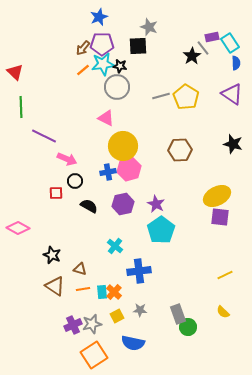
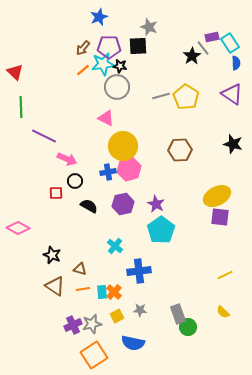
purple pentagon at (102, 44): moved 7 px right, 3 px down
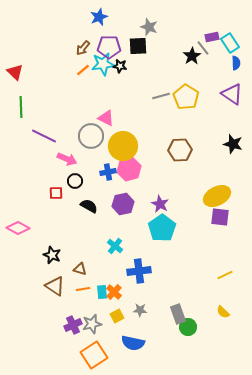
gray circle at (117, 87): moved 26 px left, 49 px down
purple star at (156, 204): moved 4 px right
cyan pentagon at (161, 230): moved 1 px right, 2 px up
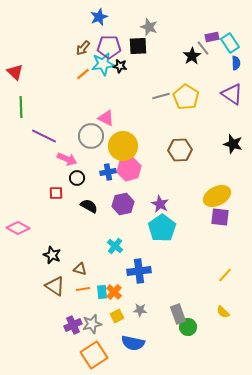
orange line at (83, 70): moved 4 px down
black circle at (75, 181): moved 2 px right, 3 px up
yellow line at (225, 275): rotated 21 degrees counterclockwise
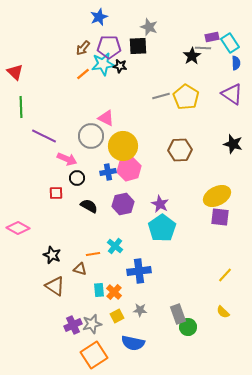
gray line at (203, 48): rotated 49 degrees counterclockwise
orange line at (83, 289): moved 10 px right, 35 px up
cyan rectangle at (102, 292): moved 3 px left, 2 px up
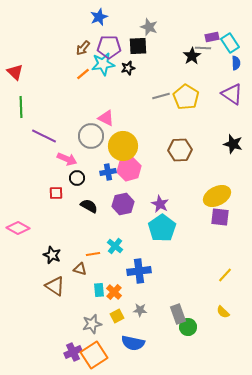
black star at (120, 66): moved 8 px right, 2 px down; rotated 24 degrees counterclockwise
purple cross at (73, 325): moved 27 px down
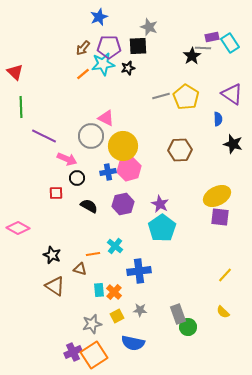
blue semicircle at (236, 63): moved 18 px left, 56 px down
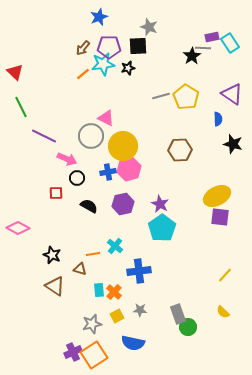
green line at (21, 107): rotated 25 degrees counterclockwise
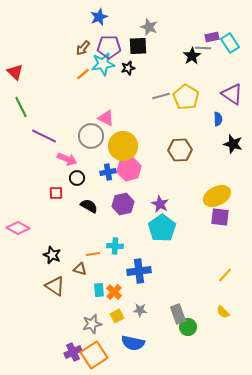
cyan cross at (115, 246): rotated 35 degrees counterclockwise
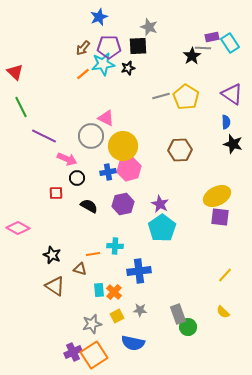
blue semicircle at (218, 119): moved 8 px right, 3 px down
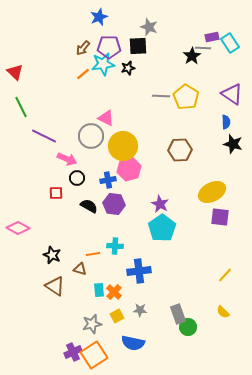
gray line at (161, 96): rotated 18 degrees clockwise
blue cross at (108, 172): moved 8 px down
yellow ellipse at (217, 196): moved 5 px left, 4 px up
purple hexagon at (123, 204): moved 9 px left; rotated 20 degrees clockwise
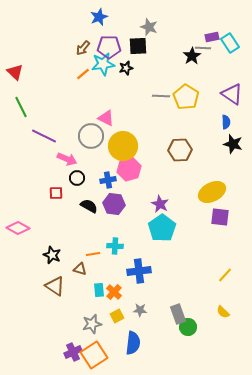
black star at (128, 68): moved 2 px left
blue semicircle at (133, 343): rotated 95 degrees counterclockwise
